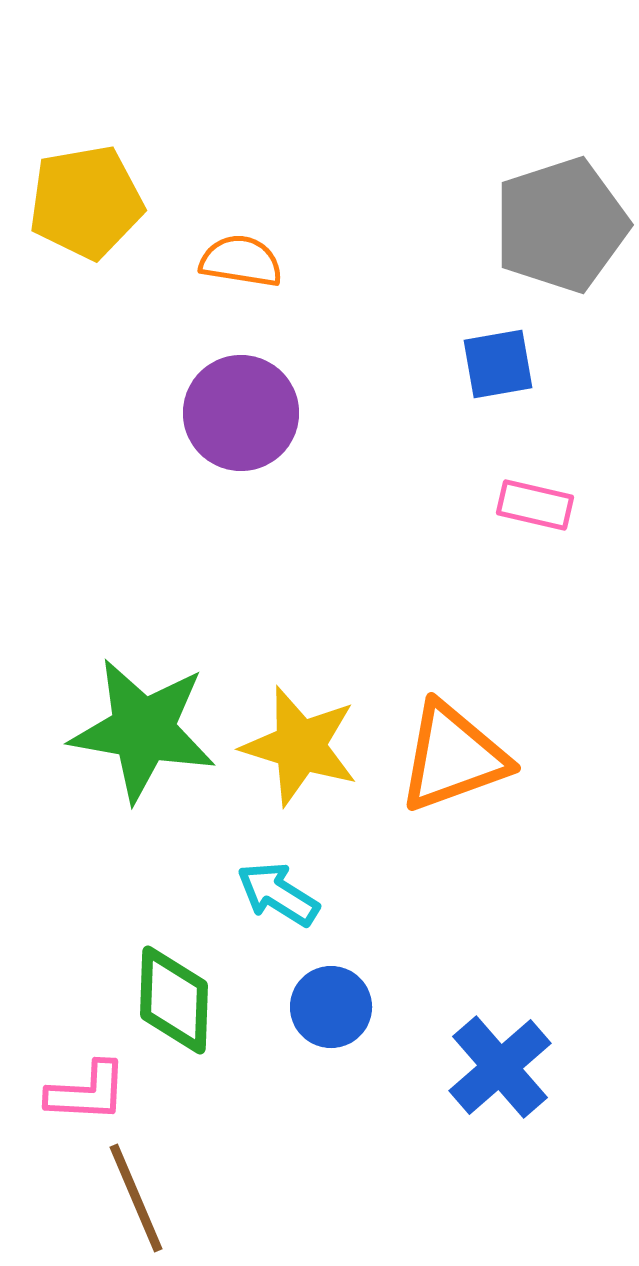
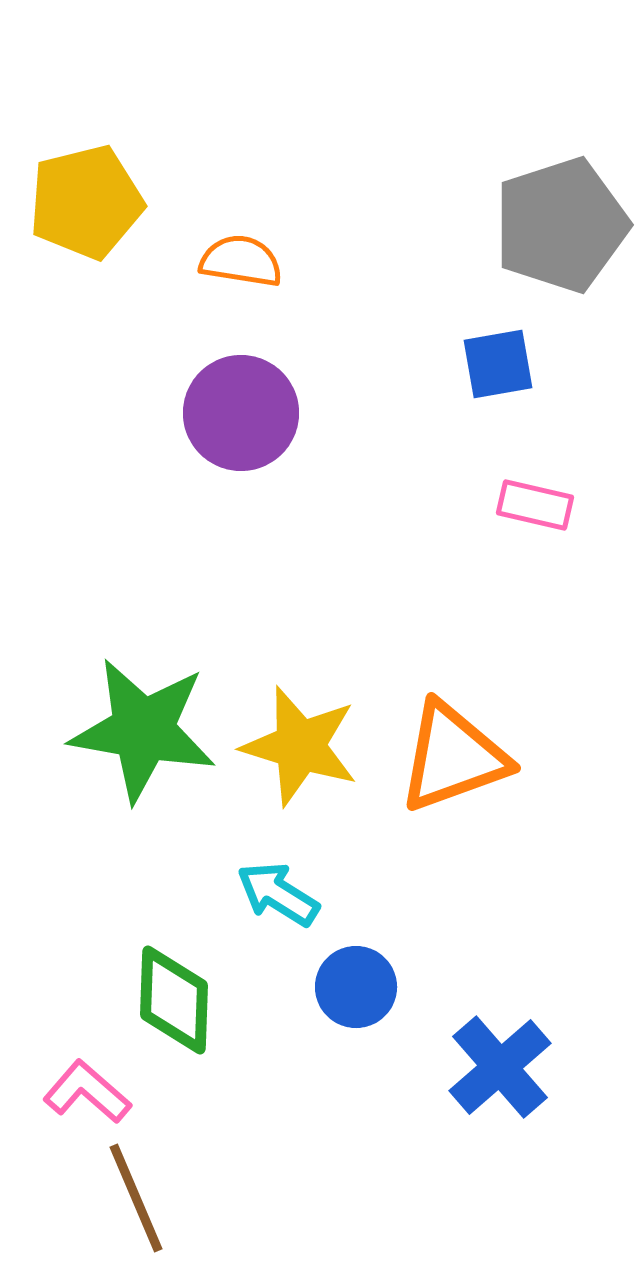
yellow pentagon: rotated 4 degrees counterclockwise
blue circle: moved 25 px right, 20 px up
pink L-shape: rotated 142 degrees counterclockwise
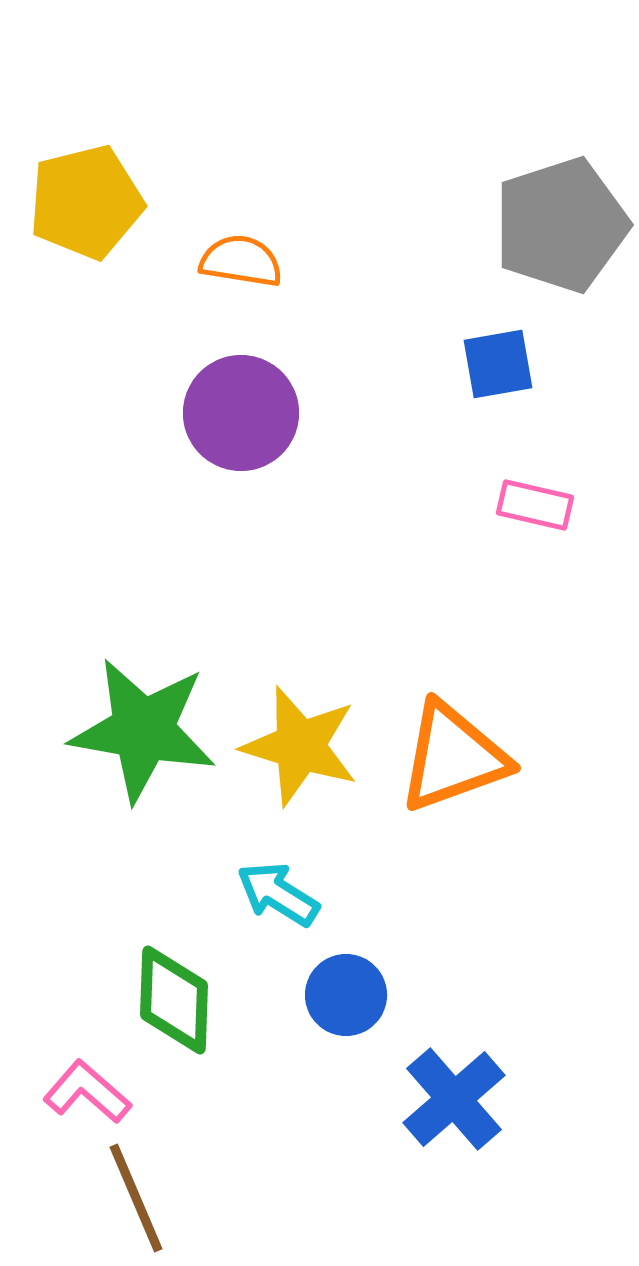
blue circle: moved 10 px left, 8 px down
blue cross: moved 46 px left, 32 px down
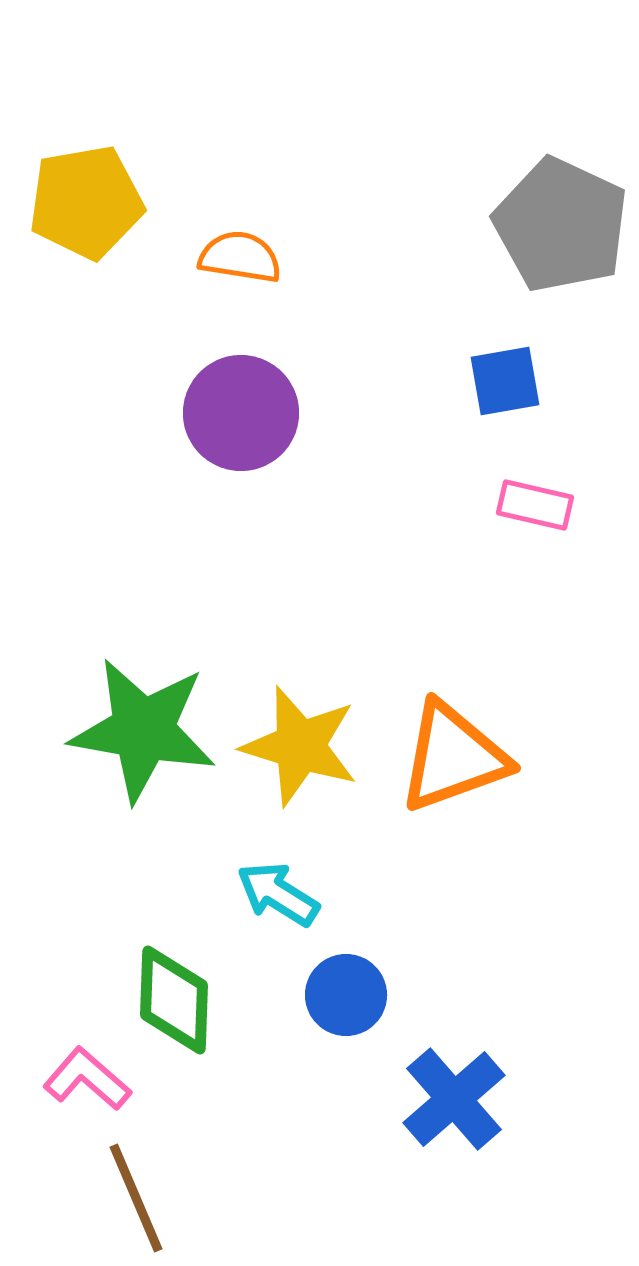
yellow pentagon: rotated 4 degrees clockwise
gray pentagon: rotated 29 degrees counterclockwise
orange semicircle: moved 1 px left, 4 px up
blue square: moved 7 px right, 17 px down
pink L-shape: moved 13 px up
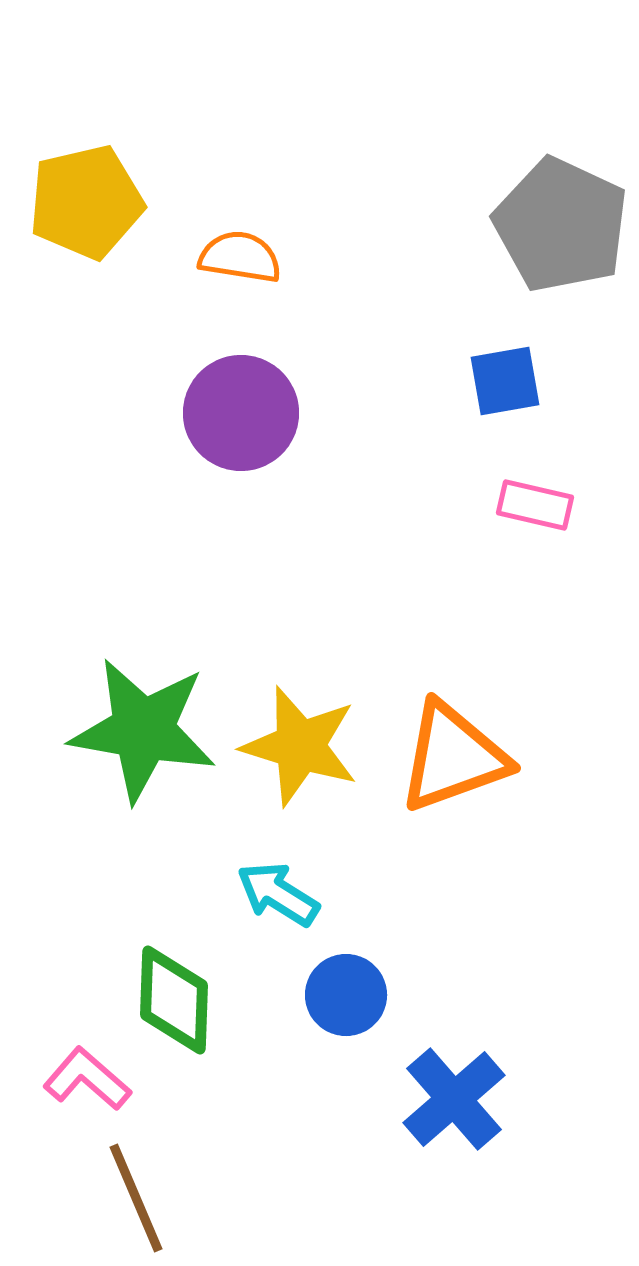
yellow pentagon: rotated 3 degrees counterclockwise
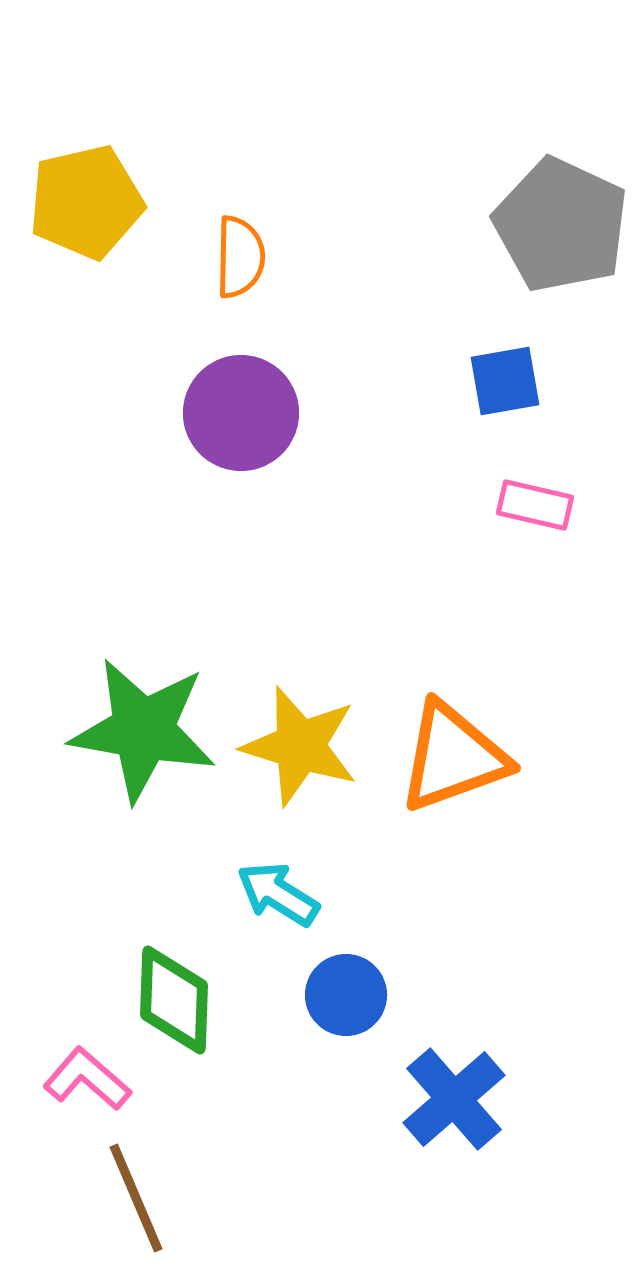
orange semicircle: rotated 82 degrees clockwise
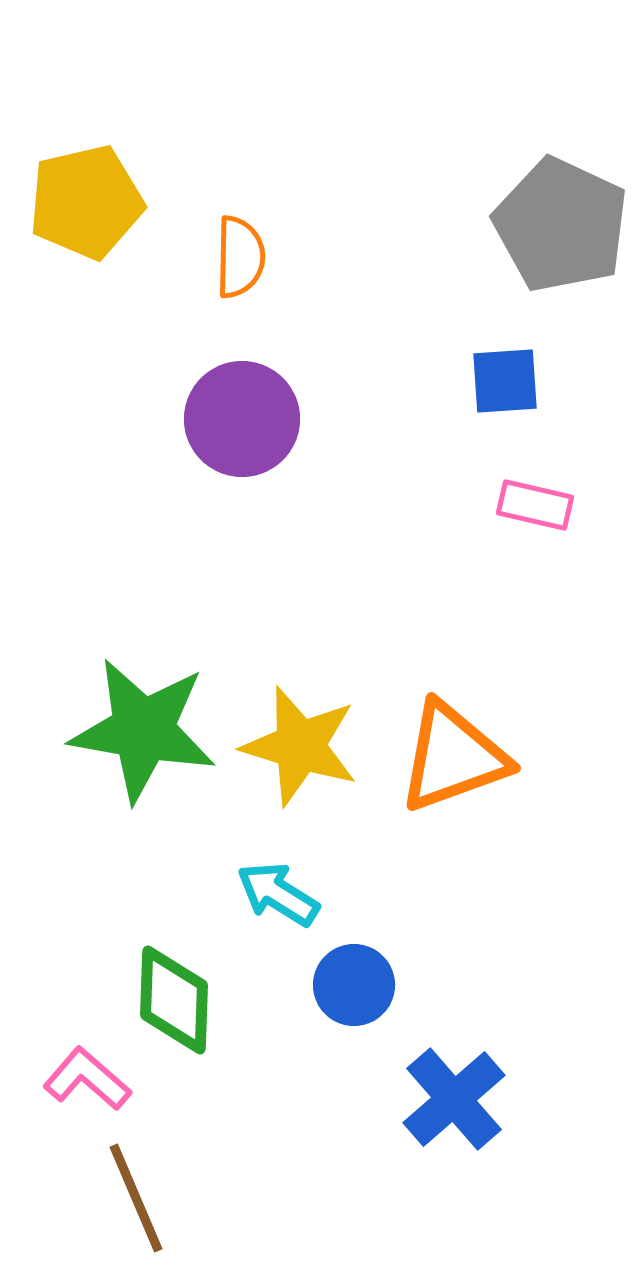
blue square: rotated 6 degrees clockwise
purple circle: moved 1 px right, 6 px down
blue circle: moved 8 px right, 10 px up
